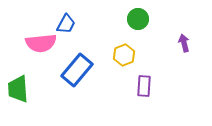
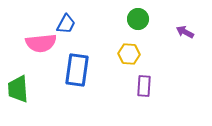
purple arrow: moved 1 px right, 11 px up; rotated 48 degrees counterclockwise
yellow hexagon: moved 5 px right, 1 px up; rotated 25 degrees clockwise
blue rectangle: rotated 32 degrees counterclockwise
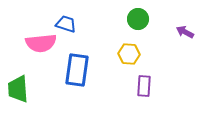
blue trapezoid: rotated 100 degrees counterclockwise
